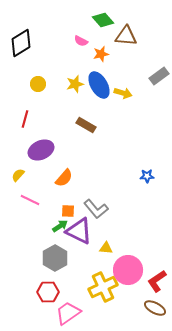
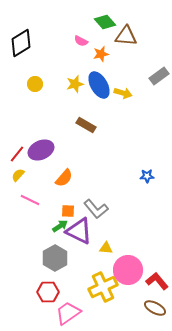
green diamond: moved 2 px right, 2 px down
yellow circle: moved 3 px left
red line: moved 8 px left, 35 px down; rotated 24 degrees clockwise
red L-shape: rotated 85 degrees clockwise
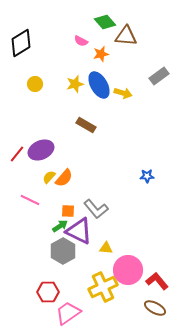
yellow semicircle: moved 31 px right, 2 px down
gray hexagon: moved 8 px right, 7 px up
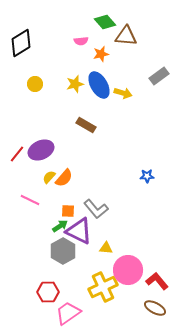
pink semicircle: rotated 32 degrees counterclockwise
